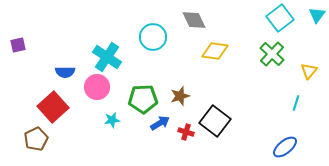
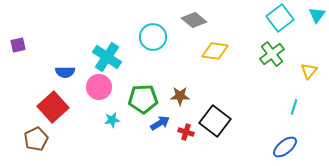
gray diamond: rotated 25 degrees counterclockwise
green cross: rotated 10 degrees clockwise
pink circle: moved 2 px right
brown star: rotated 18 degrees clockwise
cyan line: moved 2 px left, 4 px down
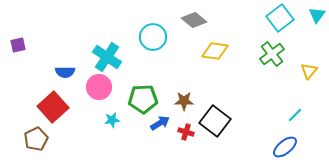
brown star: moved 4 px right, 5 px down
cyan line: moved 1 px right, 8 px down; rotated 28 degrees clockwise
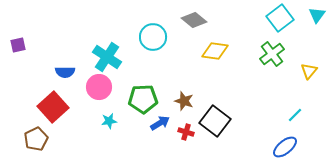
brown star: rotated 18 degrees clockwise
cyan star: moved 3 px left, 1 px down
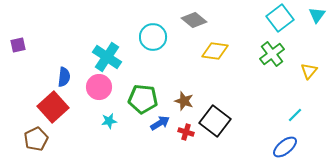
blue semicircle: moved 1 px left, 5 px down; rotated 84 degrees counterclockwise
green pentagon: rotated 8 degrees clockwise
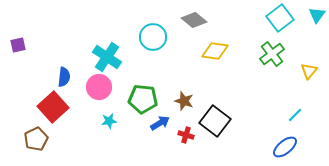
red cross: moved 3 px down
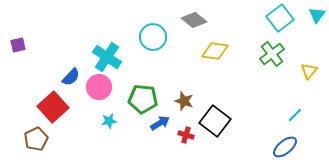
blue semicircle: moved 7 px right; rotated 36 degrees clockwise
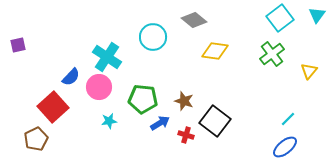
cyan line: moved 7 px left, 4 px down
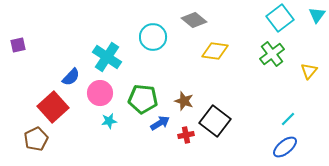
pink circle: moved 1 px right, 6 px down
red cross: rotated 28 degrees counterclockwise
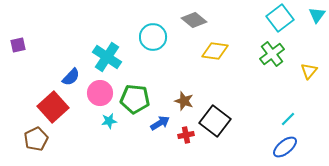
green pentagon: moved 8 px left
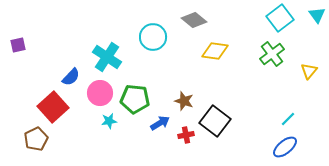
cyan triangle: rotated 12 degrees counterclockwise
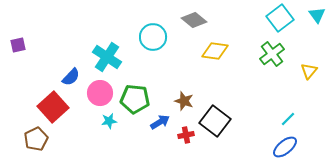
blue arrow: moved 1 px up
